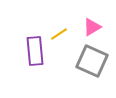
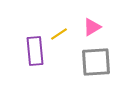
gray square: moved 4 px right, 1 px down; rotated 28 degrees counterclockwise
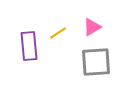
yellow line: moved 1 px left, 1 px up
purple rectangle: moved 6 px left, 5 px up
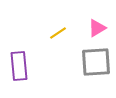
pink triangle: moved 5 px right, 1 px down
purple rectangle: moved 10 px left, 20 px down
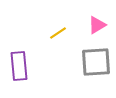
pink triangle: moved 3 px up
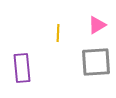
yellow line: rotated 54 degrees counterclockwise
purple rectangle: moved 3 px right, 2 px down
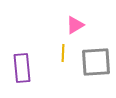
pink triangle: moved 22 px left
yellow line: moved 5 px right, 20 px down
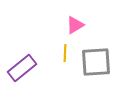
yellow line: moved 2 px right
purple rectangle: rotated 56 degrees clockwise
